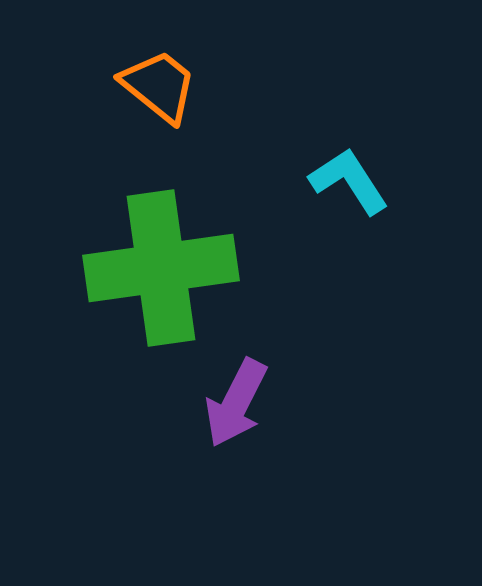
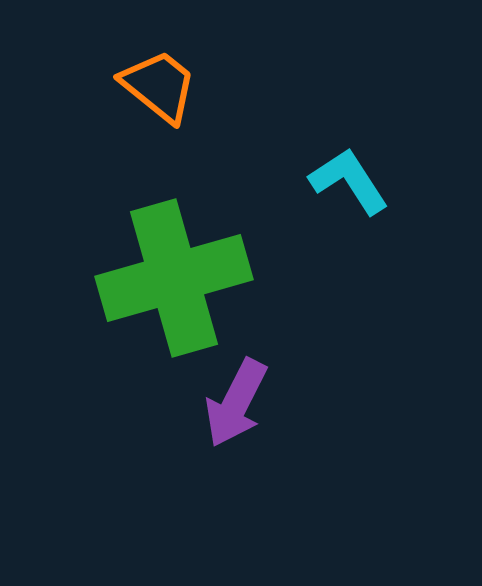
green cross: moved 13 px right, 10 px down; rotated 8 degrees counterclockwise
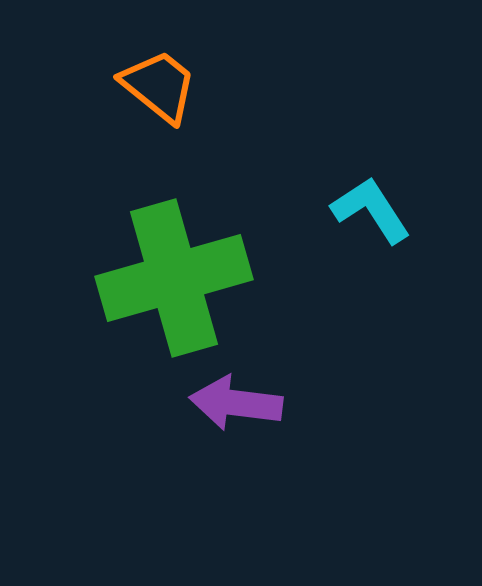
cyan L-shape: moved 22 px right, 29 px down
purple arrow: rotated 70 degrees clockwise
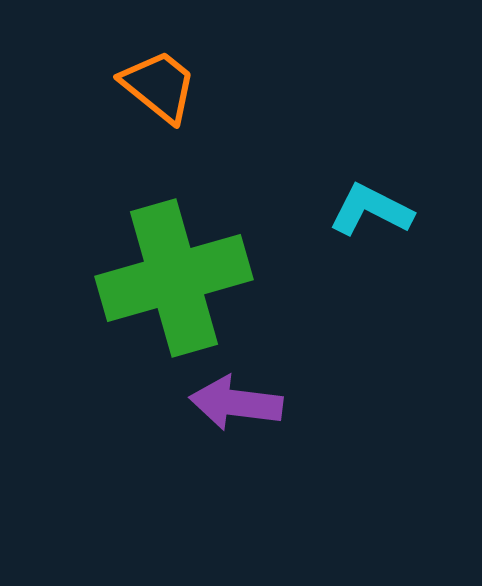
cyan L-shape: rotated 30 degrees counterclockwise
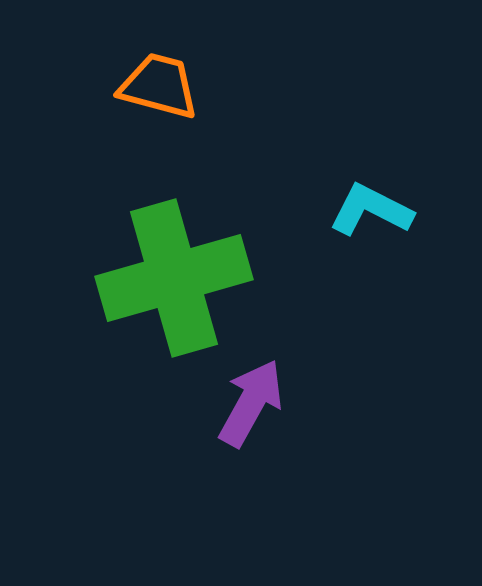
orange trapezoid: rotated 24 degrees counterclockwise
purple arrow: moved 15 px right; rotated 112 degrees clockwise
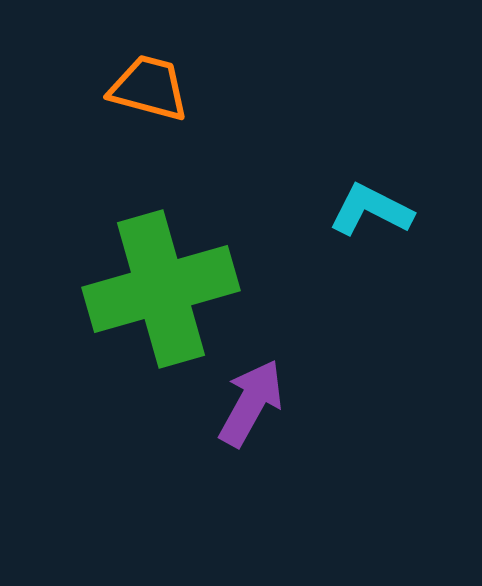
orange trapezoid: moved 10 px left, 2 px down
green cross: moved 13 px left, 11 px down
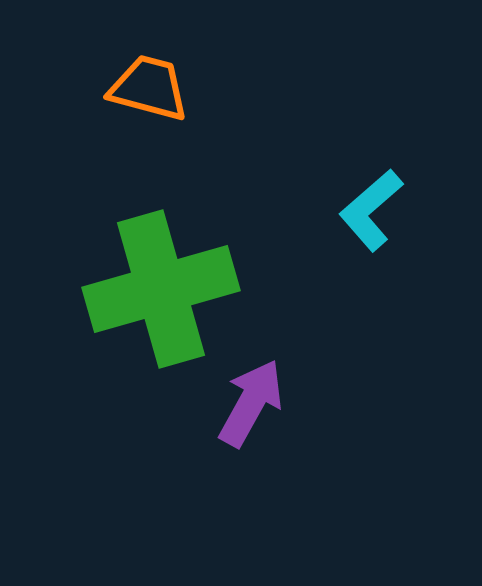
cyan L-shape: rotated 68 degrees counterclockwise
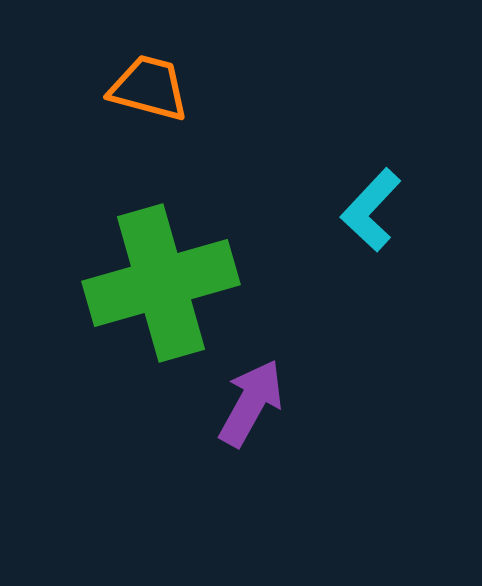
cyan L-shape: rotated 6 degrees counterclockwise
green cross: moved 6 px up
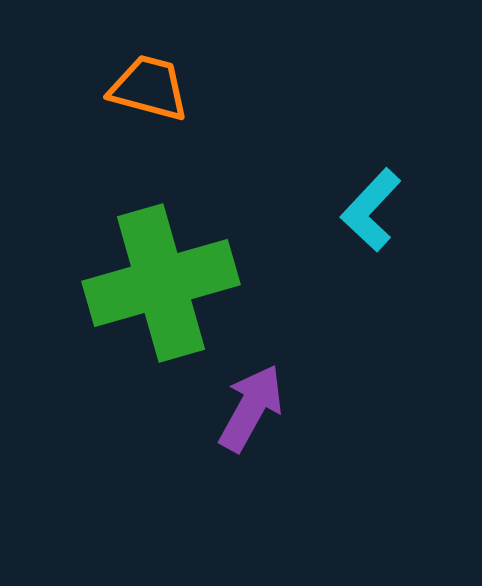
purple arrow: moved 5 px down
